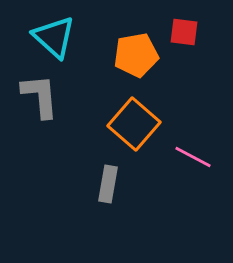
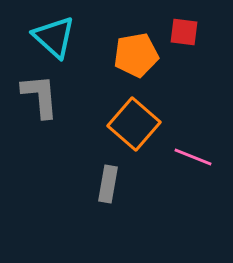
pink line: rotated 6 degrees counterclockwise
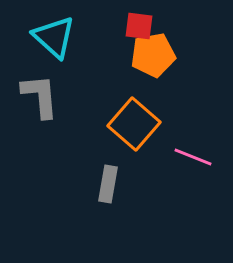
red square: moved 45 px left, 6 px up
orange pentagon: moved 17 px right
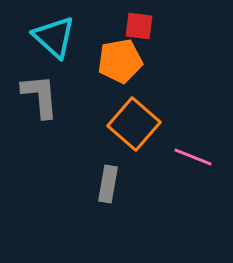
orange pentagon: moved 33 px left, 6 px down
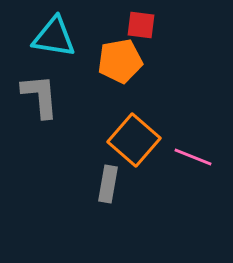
red square: moved 2 px right, 1 px up
cyan triangle: rotated 33 degrees counterclockwise
orange square: moved 16 px down
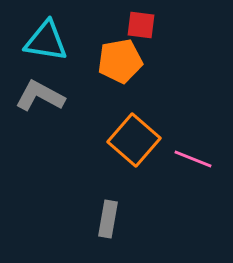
cyan triangle: moved 8 px left, 4 px down
gray L-shape: rotated 57 degrees counterclockwise
pink line: moved 2 px down
gray rectangle: moved 35 px down
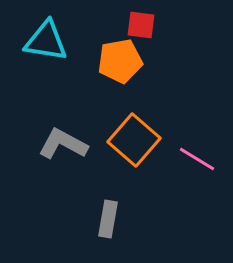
gray L-shape: moved 23 px right, 48 px down
pink line: moved 4 px right; rotated 9 degrees clockwise
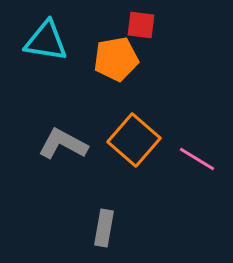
orange pentagon: moved 4 px left, 2 px up
gray rectangle: moved 4 px left, 9 px down
